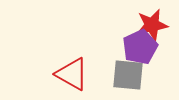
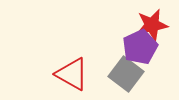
gray square: moved 2 px left, 1 px up; rotated 32 degrees clockwise
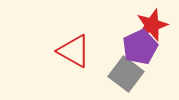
red star: rotated 8 degrees counterclockwise
red triangle: moved 2 px right, 23 px up
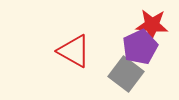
red star: rotated 24 degrees clockwise
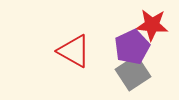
purple pentagon: moved 8 px left
gray square: moved 7 px right, 1 px up; rotated 20 degrees clockwise
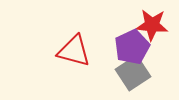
red triangle: rotated 15 degrees counterclockwise
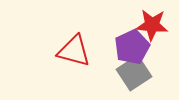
gray square: moved 1 px right
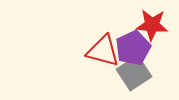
purple pentagon: moved 1 px right, 1 px down
red triangle: moved 29 px right
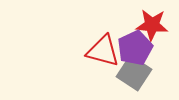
purple pentagon: moved 2 px right
gray square: rotated 24 degrees counterclockwise
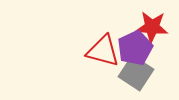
red star: moved 2 px down
gray square: moved 2 px right
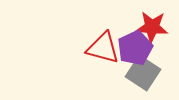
red triangle: moved 3 px up
gray square: moved 7 px right
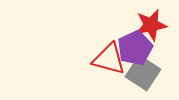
red star: moved 1 px left, 2 px up; rotated 16 degrees counterclockwise
red triangle: moved 6 px right, 11 px down
